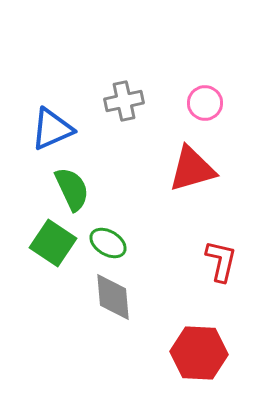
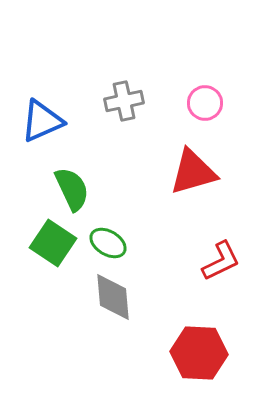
blue triangle: moved 10 px left, 8 px up
red triangle: moved 1 px right, 3 px down
red L-shape: rotated 51 degrees clockwise
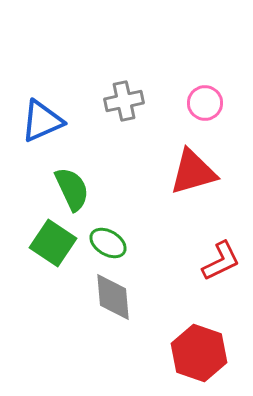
red hexagon: rotated 16 degrees clockwise
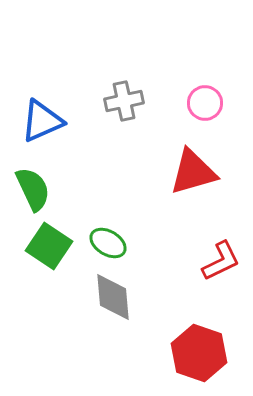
green semicircle: moved 39 px left
green square: moved 4 px left, 3 px down
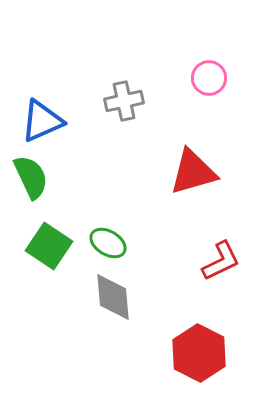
pink circle: moved 4 px right, 25 px up
green semicircle: moved 2 px left, 12 px up
red hexagon: rotated 8 degrees clockwise
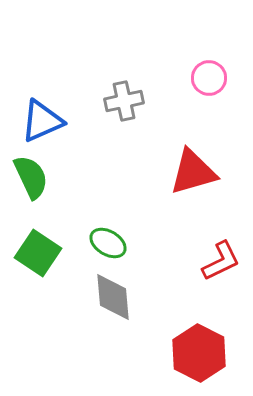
green square: moved 11 px left, 7 px down
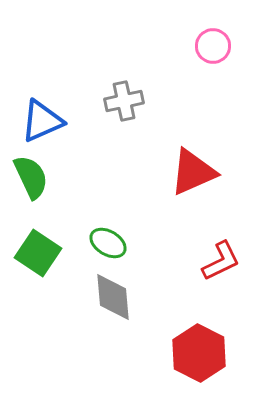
pink circle: moved 4 px right, 32 px up
red triangle: rotated 8 degrees counterclockwise
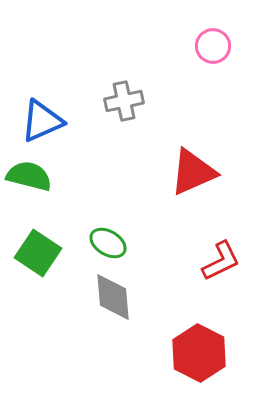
green semicircle: moved 2 px left, 1 px up; rotated 51 degrees counterclockwise
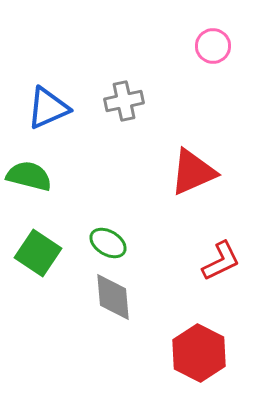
blue triangle: moved 6 px right, 13 px up
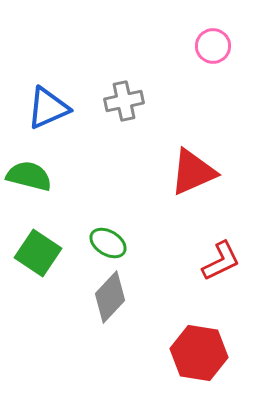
gray diamond: moved 3 px left; rotated 48 degrees clockwise
red hexagon: rotated 18 degrees counterclockwise
